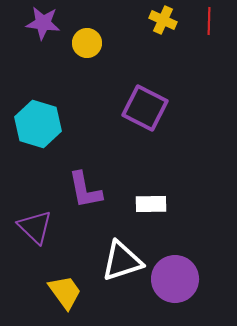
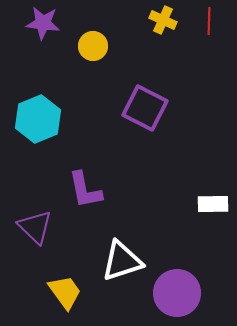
yellow circle: moved 6 px right, 3 px down
cyan hexagon: moved 5 px up; rotated 21 degrees clockwise
white rectangle: moved 62 px right
purple circle: moved 2 px right, 14 px down
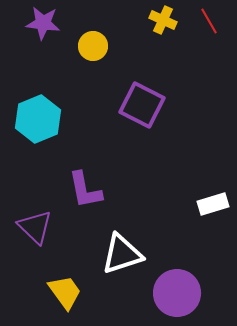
red line: rotated 32 degrees counterclockwise
purple square: moved 3 px left, 3 px up
white rectangle: rotated 16 degrees counterclockwise
white triangle: moved 7 px up
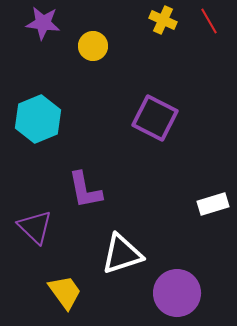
purple square: moved 13 px right, 13 px down
